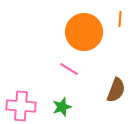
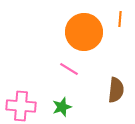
brown semicircle: rotated 15 degrees counterclockwise
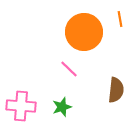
orange line: rotated 14 degrees counterclockwise
pink line: rotated 12 degrees clockwise
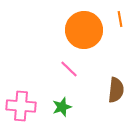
orange circle: moved 2 px up
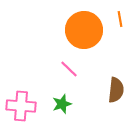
green star: moved 3 px up
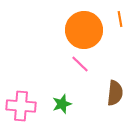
pink line: moved 11 px right, 5 px up
brown semicircle: moved 1 px left, 3 px down
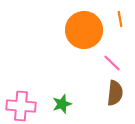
pink line: moved 32 px right, 1 px up
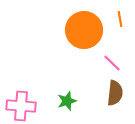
green star: moved 5 px right, 3 px up
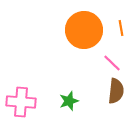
orange line: moved 1 px right, 9 px down
brown semicircle: moved 1 px right, 2 px up
green star: moved 2 px right
pink cross: moved 4 px up
